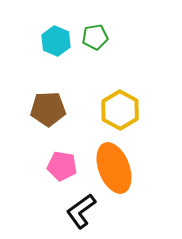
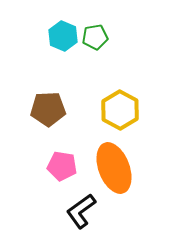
cyan hexagon: moved 7 px right, 5 px up
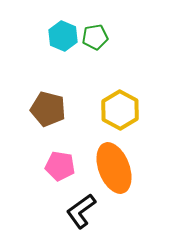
brown pentagon: rotated 16 degrees clockwise
pink pentagon: moved 2 px left
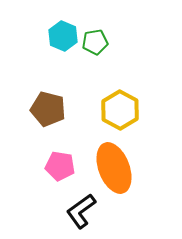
green pentagon: moved 5 px down
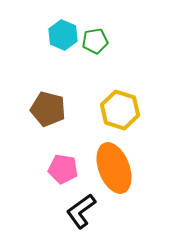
cyan hexagon: moved 1 px up
green pentagon: moved 1 px up
yellow hexagon: rotated 12 degrees counterclockwise
pink pentagon: moved 3 px right, 3 px down
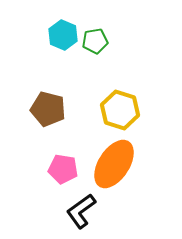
orange ellipse: moved 4 px up; rotated 54 degrees clockwise
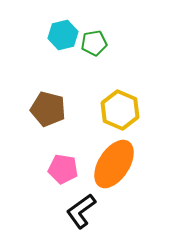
cyan hexagon: rotated 24 degrees clockwise
green pentagon: moved 1 px left, 2 px down
yellow hexagon: rotated 6 degrees clockwise
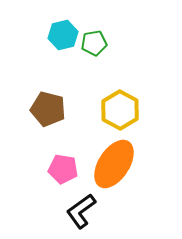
yellow hexagon: rotated 6 degrees clockwise
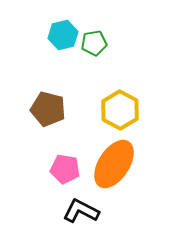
pink pentagon: moved 2 px right
black L-shape: rotated 63 degrees clockwise
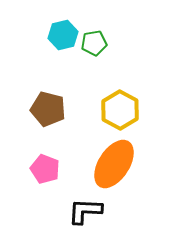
pink pentagon: moved 20 px left; rotated 12 degrees clockwise
black L-shape: moved 4 px right; rotated 24 degrees counterclockwise
